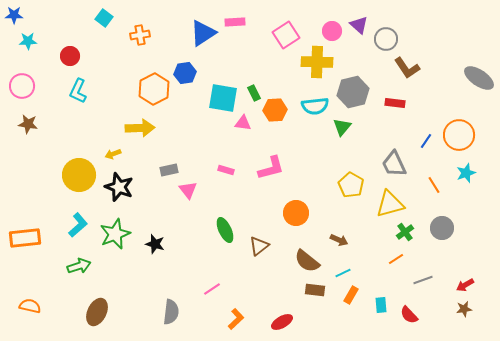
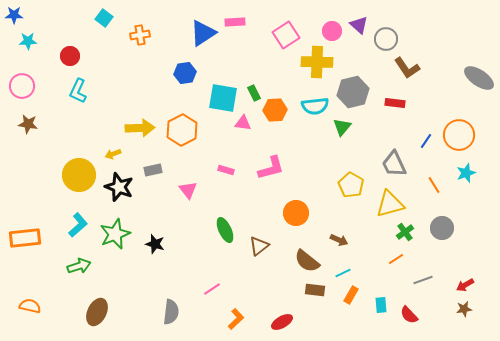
orange hexagon at (154, 89): moved 28 px right, 41 px down
gray rectangle at (169, 170): moved 16 px left
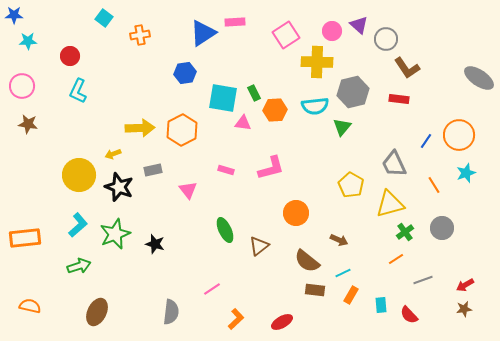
red rectangle at (395, 103): moved 4 px right, 4 px up
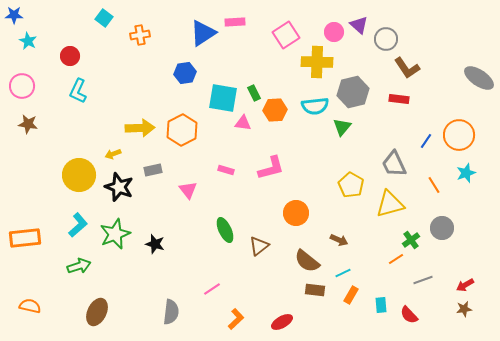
pink circle at (332, 31): moved 2 px right, 1 px down
cyan star at (28, 41): rotated 30 degrees clockwise
green cross at (405, 232): moved 6 px right, 8 px down
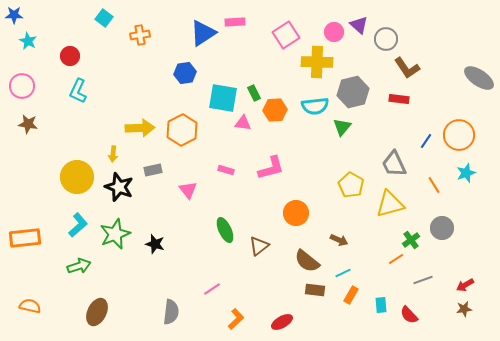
yellow arrow at (113, 154): rotated 63 degrees counterclockwise
yellow circle at (79, 175): moved 2 px left, 2 px down
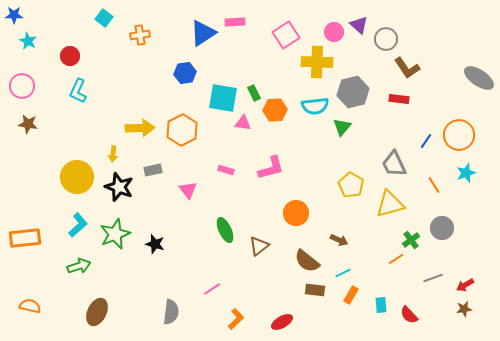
gray line at (423, 280): moved 10 px right, 2 px up
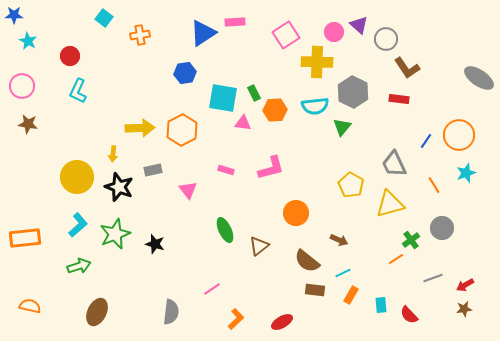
gray hexagon at (353, 92): rotated 20 degrees counterclockwise
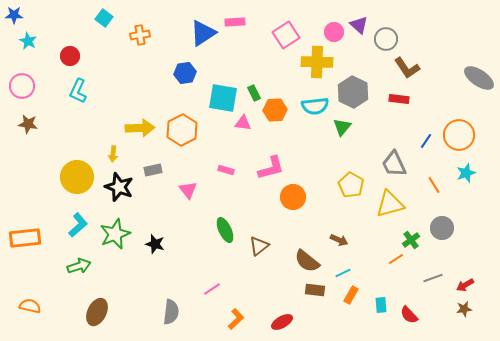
orange circle at (296, 213): moved 3 px left, 16 px up
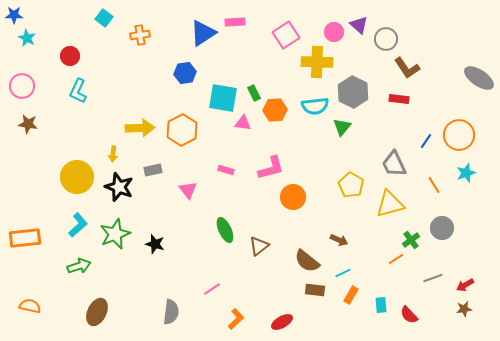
cyan star at (28, 41): moved 1 px left, 3 px up
